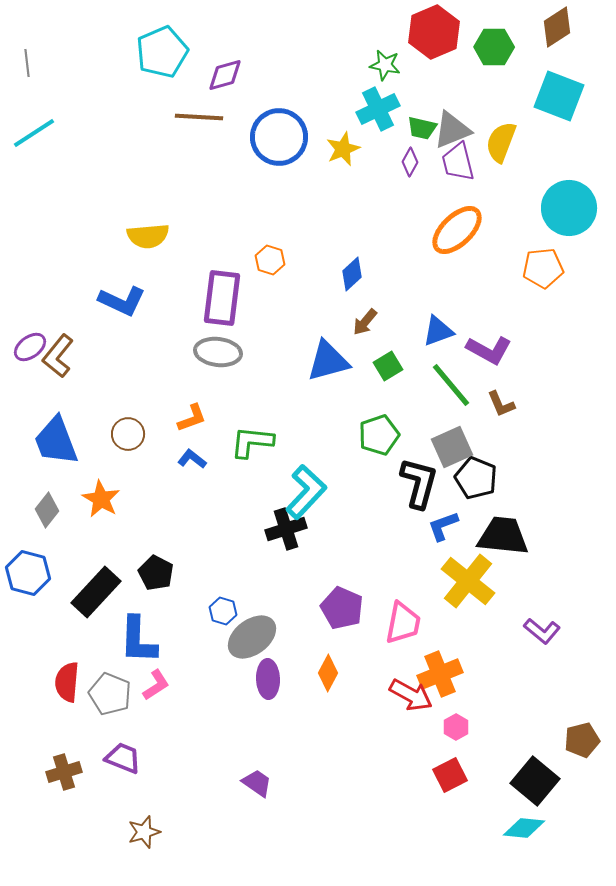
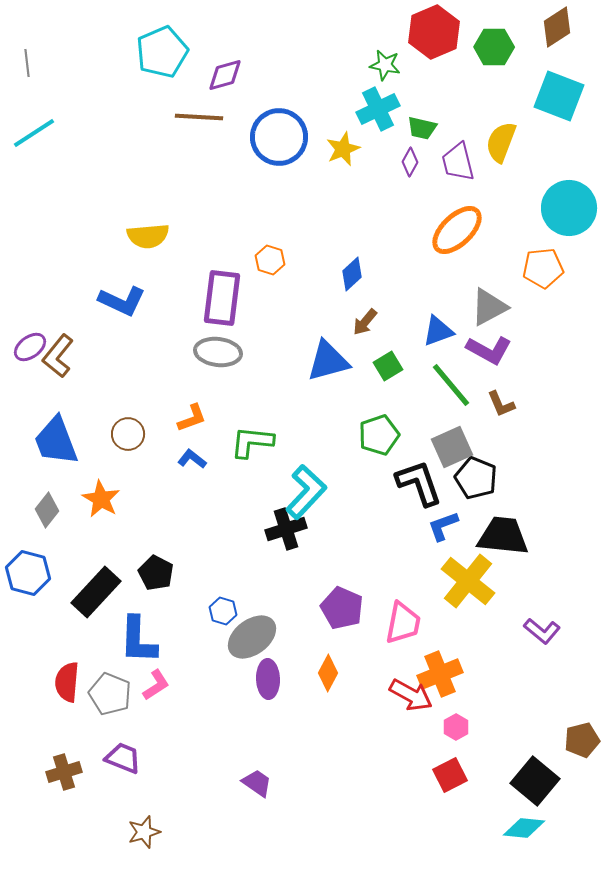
gray triangle at (452, 130): moved 37 px right, 177 px down; rotated 6 degrees counterclockwise
black L-shape at (419, 483): rotated 34 degrees counterclockwise
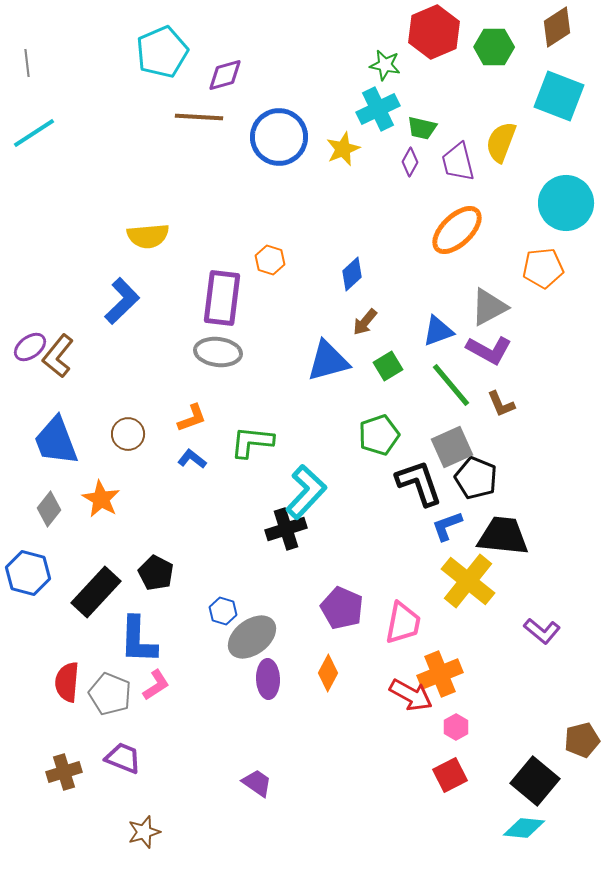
cyan circle at (569, 208): moved 3 px left, 5 px up
blue L-shape at (122, 301): rotated 69 degrees counterclockwise
gray diamond at (47, 510): moved 2 px right, 1 px up
blue L-shape at (443, 526): moved 4 px right
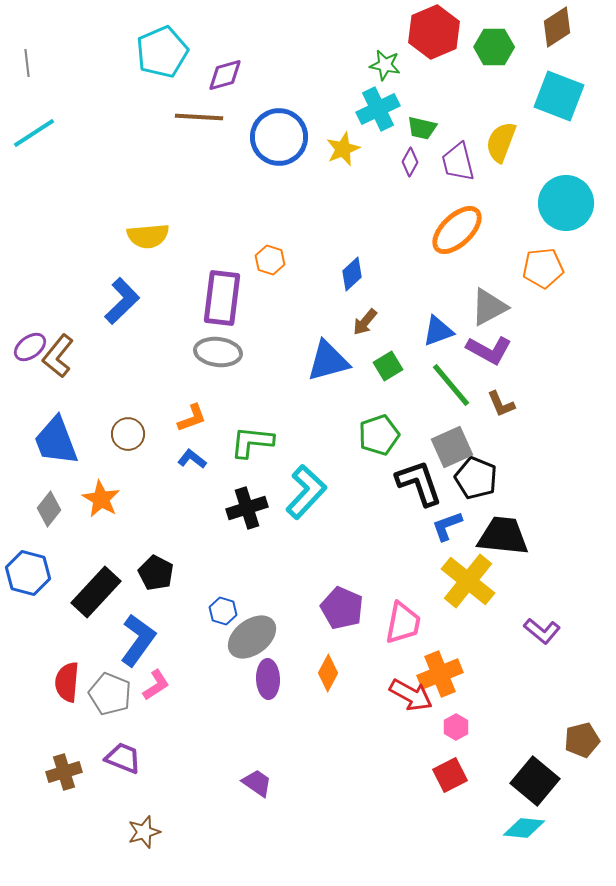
black cross at (286, 529): moved 39 px left, 21 px up
blue L-shape at (138, 640): rotated 146 degrees counterclockwise
